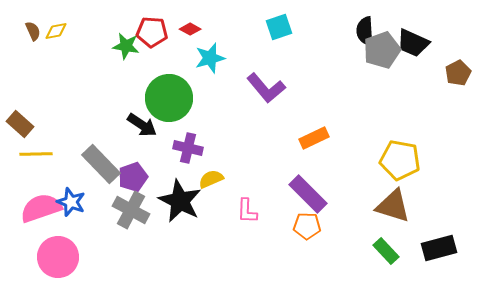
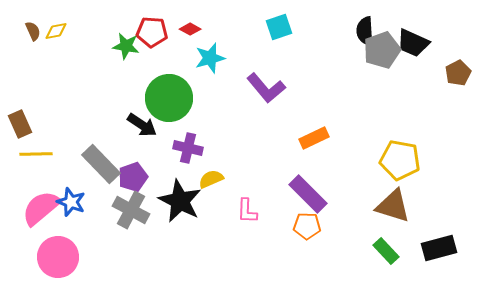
brown rectangle: rotated 24 degrees clockwise
pink semicircle: rotated 21 degrees counterclockwise
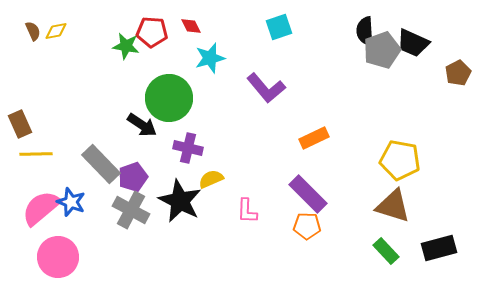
red diamond: moved 1 px right, 3 px up; rotated 35 degrees clockwise
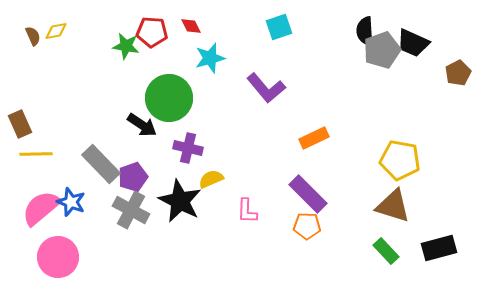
brown semicircle: moved 5 px down
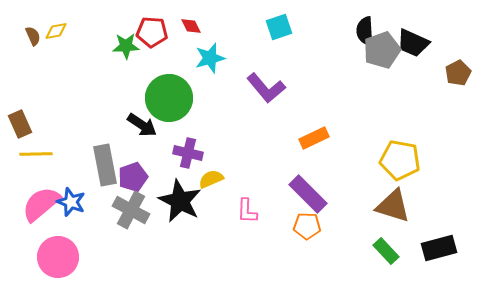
green star: rotated 12 degrees counterclockwise
purple cross: moved 5 px down
gray rectangle: moved 4 px right, 1 px down; rotated 33 degrees clockwise
pink semicircle: moved 4 px up
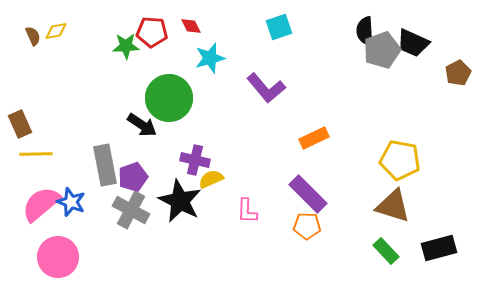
purple cross: moved 7 px right, 7 px down
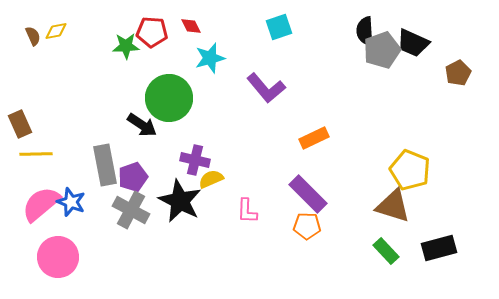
yellow pentagon: moved 10 px right, 10 px down; rotated 12 degrees clockwise
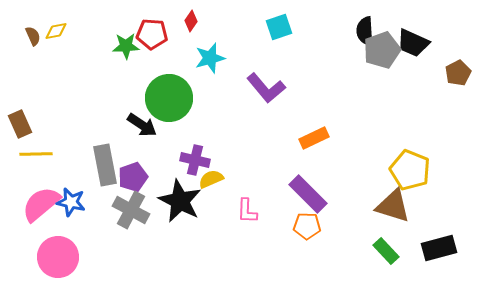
red diamond: moved 5 px up; rotated 60 degrees clockwise
red pentagon: moved 2 px down
blue star: rotated 8 degrees counterclockwise
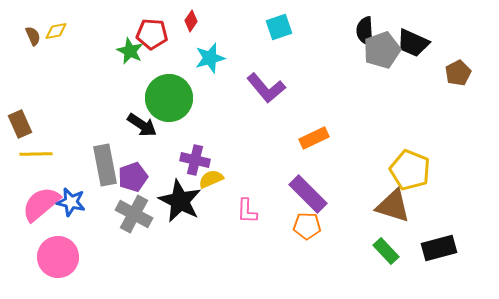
green star: moved 4 px right, 5 px down; rotated 28 degrees clockwise
gray cross: moved 3 px right, 4 px down
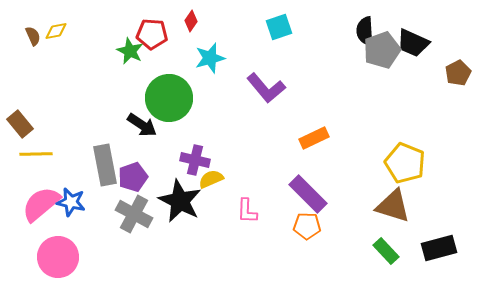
brown rectangle: rotated 16 degrees counterclockwise
yellow pentagon: moved 5 px left, 7 px up
